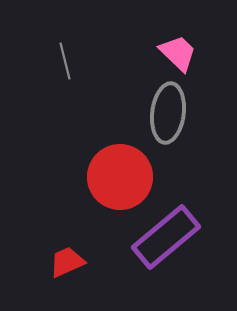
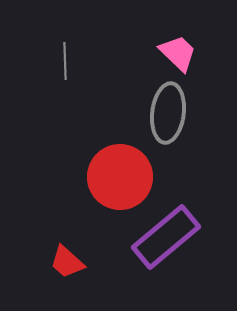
gray line: rotated 12 degrees clockwise
red trapezoid: rotated 114 degrees counterclockwise
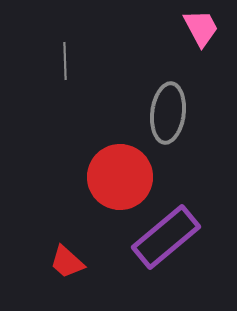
pink trapezoid: moved 23 px right, 25 px up; rotated 18 degrees clockwise
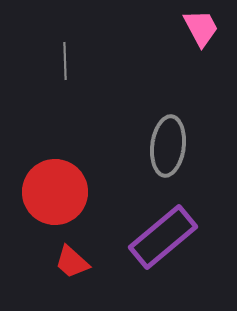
gray ellipse: moved 33 px down
red circle: moved 65 px left, 15 px down
purple rectangle: moved 3 px left
red trapezoid: moved 5 px right
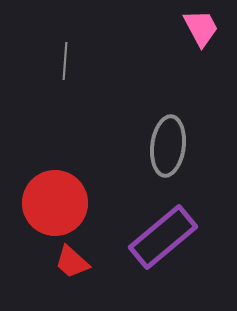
gray line: rotated 6 degrees clockwise
red circle: moved 11 px down
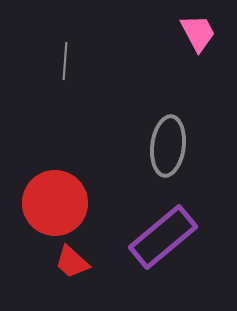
pink trapezoid: moved 3 px left, 5 px down
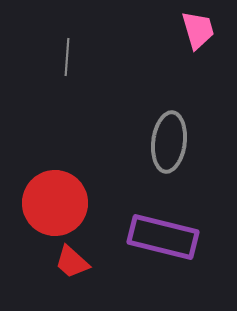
pink trapezoid: moved 3 px up; rotated 12 degrees clockwise
gray line: moved 2 px right, 4 px up
gray ellipse: moved 1 px right, 4 px up
purple rectangle: rotated 54 degrees clockwise
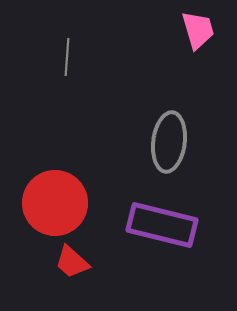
purple rectangle: moved 1 px left, 12 px up
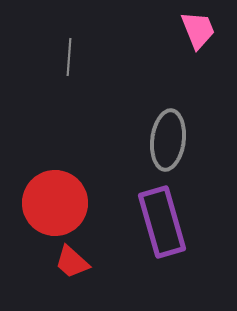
pink trapezoid: rotated 6 degrees counterclockwise
gray line: moved 2 px right
gray ellipse: moved 1 px left, 2 px up
purple rectangle: moved 3 px up; rotated 60 degrees clockwise
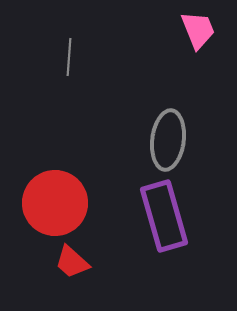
purple rectangle: moved 2 px right, 6 px up
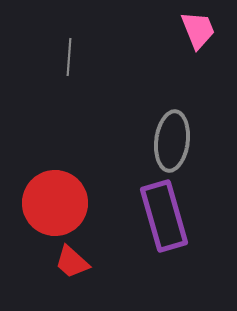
gray ellipse: moved 4 px right, 1 px down
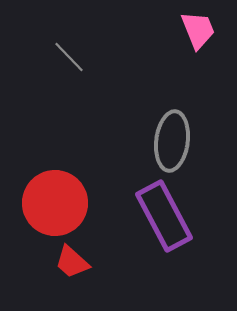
gray line: rotated 48 degrees counterclockwise
purple rectangle: rotated 12 degrees counterclockwise
